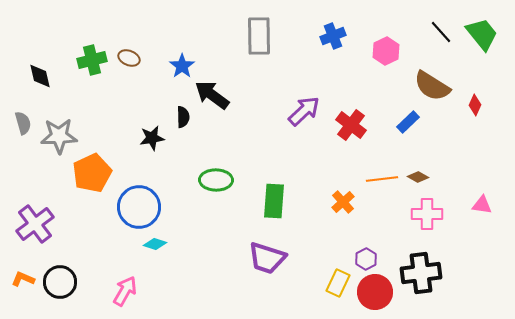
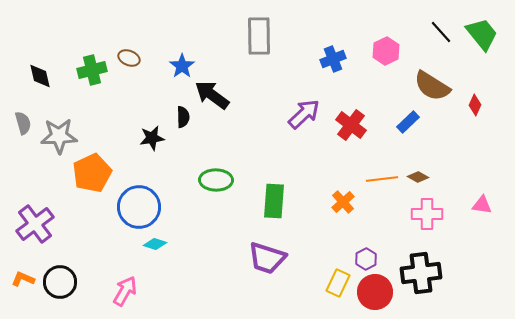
blue cross: moved 23 px down
green cross: moved 10 px down
purple arrow: moved 3 px down
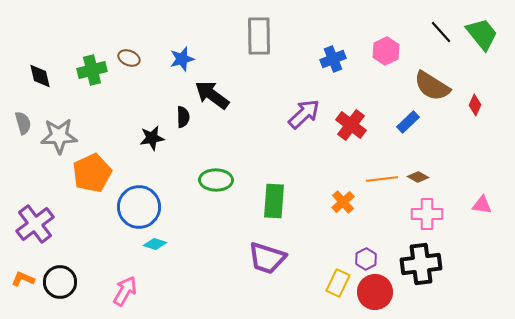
blue star: moved 7 px up; rotated 20 degrees clockwise
black cross: moved 9 px up
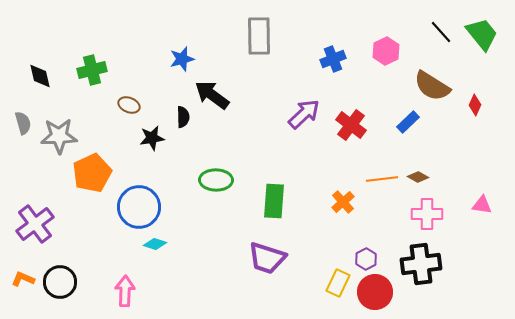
brown ellipse: moved 47 px down
pink arrow: rotated 28 degrees counterclockwise
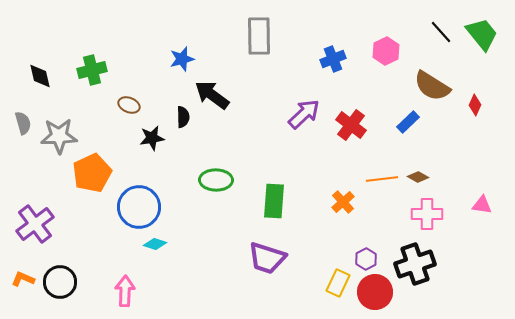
black cross: moved 6 px left; rotated 12 degrees counterclockwise
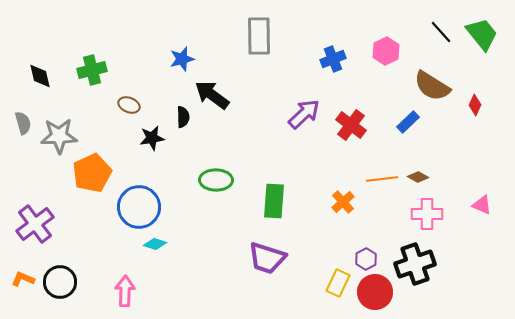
pink triangle: rotated 15 degrees clockwise
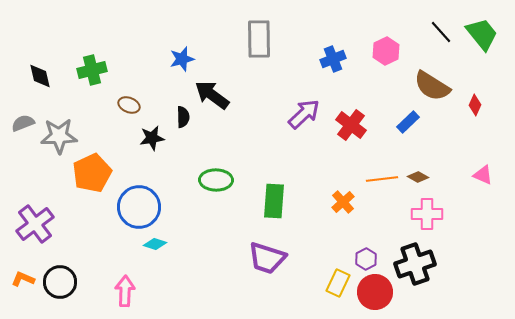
gray rectangle: moved 3 px down
gray semicircle: rotated 95 degrees counterclockwise
pink triangle: moved 1 px right, 30 px up
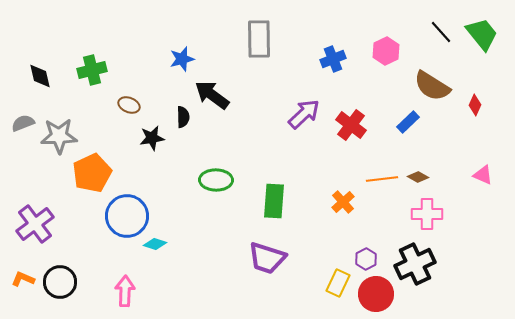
blue circle: moved 12 px left, 9 px down
black cross: rotated 6 degrees counterclockwise
red circle: moved 1 px right, 2 px down
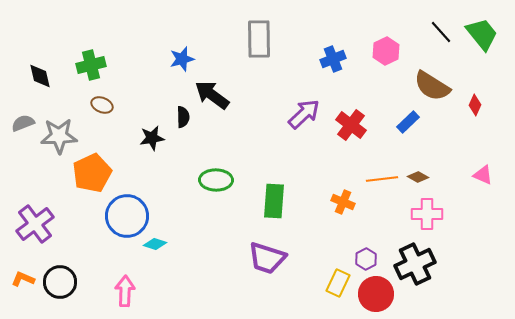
green cross: moved 1 px left, 5 px up
brown ellipse: moved 27 px left
orange cross: rotated 25 degrees counterclockwise
